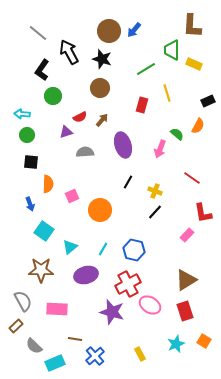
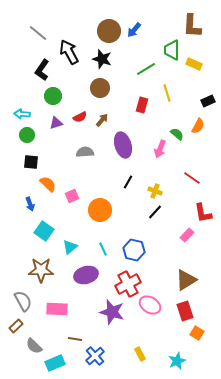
purple triangle at (66, 132): moved 10 px left, 9 px up
orange semicircle at (48, 184): rotated 48 degrees counterclockwise
cyan line at (103, 249): rotated 56 degrees counterclockwise
orange square at (204, 341): moved 7 px left, 8 px up
cyan star at (176, 344): moved 1 px right, 17 px down
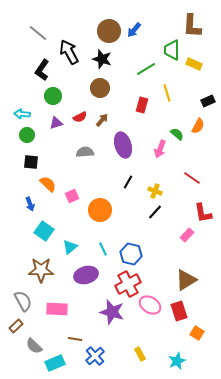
blue hexagon at (134, 250): moved 3 px left, 4 px down
red rectangle at (185, 311): moved 6 px left
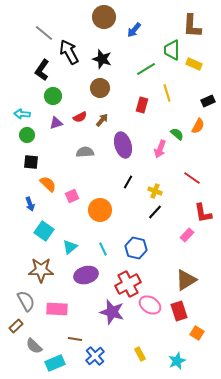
brown circle at (109, 31): moved 5 px left, 14 px up
gray line at (38, 33): moved 6 px right
blue hexagon at (131, 254): moved 5 px right, 6 px up
gray semicircle at (23, 301): moved 3 px right
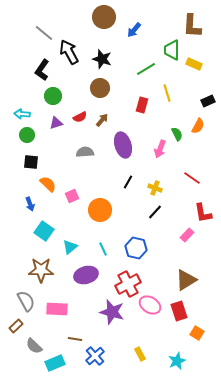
green semicircle at (177, 134): rotated 24 degrees clockwise
yellow cross at (155, 191): moved 3 px up
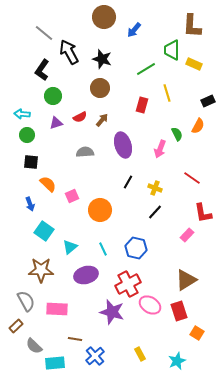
cyan rectangle at (55, 363): rotated 18 degrees clockwise
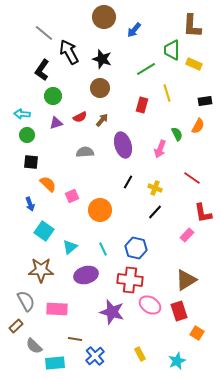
black rectangle at (208, 101): moved 3 px left; rotated 16 degrees clockwise
red cross at (128, 284): moved 2 px right, 4 px up; rotated 35 degrees clockwise
